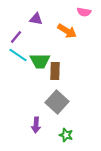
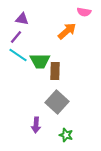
purple triangle: moved 14 px left
orange arrow: rotated 72 degrees counterclockwise
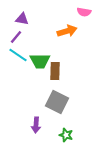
orange arrow: rotated 24 degrees clockwise
gray square: rotated 15 degrees counterclockwise
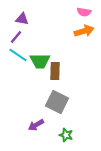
orange arrow: moved 17 px right
purple arrow: rotated 56 degrees clockwise
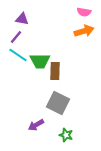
gray square: moved 1 px right, 1 px down
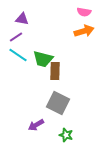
purple line: rotated 16 degrees clockwise
green trapezoid: moved 3 px right, 2 px up; rotated 15 degrees clockwise
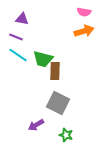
purple line: rotated 56 degrees clockwise
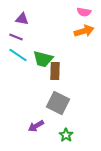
purple arrow: moved 1 px down
green star: rotated 16 degrees clockwise
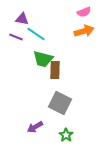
pink semicircle: rotated 32 degrees counterclockwise
cyan line: moved 18 px right, 21 px up
brown rectangle: moved 1 px up
gray square: moved 2 px right
purple arrow: moved 1 px left, 1 px down
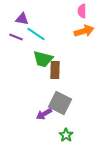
pink semicircle: moved 2 px left, 1 px up; rotated 112 degrees clockwise
purple arrow: moved 9 px right, 13 px up
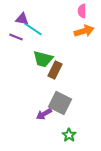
cyan line: moved 3 px left, 5 px up
brown rectangle: rotated 24 degrees clockwise
green star: moved 3 px right
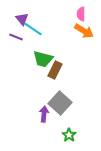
pink semicircle: moved 1 px left, 3 px down
purple triangle: rotated 40 degrees clockwise
orange arrow: rotated 48 degrees clockwise
gray square: rotated 15 degrees clockwise
purple arrow: rotated 126 degrees clockwise
